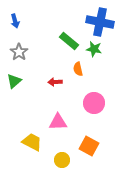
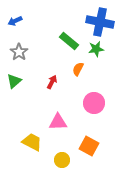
blue arrow: rotated 80 degrees clockwise
green star: moved 2 px right; rotated 21 degrees counterclockwise
orange semicircle: rotated 40 degrees clockwise
red arrow: moved 3 px left; rotated 120 degrees clockwise
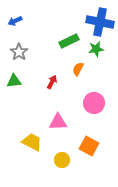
green rectangle: rotated 66 degrees counterclockwise
green triangle: rotated 35 degrees clockwise
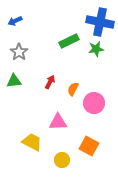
orange semicircle: moved 5 px left, 20 px down
red arrow: moved 2 px left
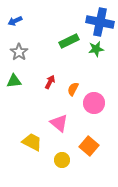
pink triangle: moved 1 px right, 1 px down; rotated 42 degrees clockwise
orange square: rotated 12 degrees clockwise
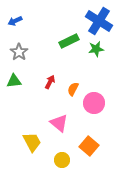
blue cross: moved 1 px left, 1 px up; rotated 20 degrees clockwise
yellow trapezoid: rotated 35 degrees clockwise
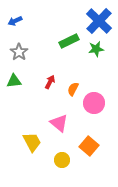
blue cross: rotated 12 degrees clockwise
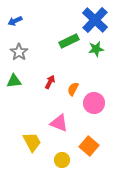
blue cross: moved 4 px left, 1 px up
pink triangle: rotated 18 degrees counterclockwise
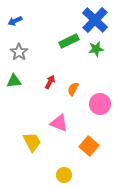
pink circle: moved 6 px right, 1 px down
yellow circle: moved 2 px right, 15 px down
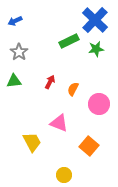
pink circle: moved 1 px left
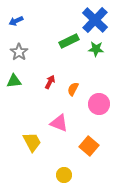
blue arrow: moved 1 px right
green star: rotated 14 degrees clockwise
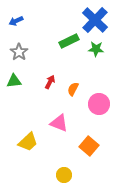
yellow trapezoid: moved 4 px left; rotated 75 degrees clockwise
